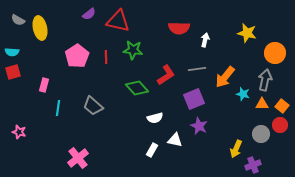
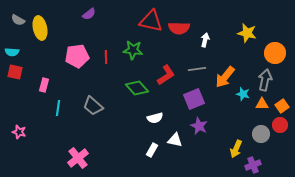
red triangle: moved 33 px right
pink pentagon: rotated 25 degrees clockwise
red square: moved 2 px right; rotated 28 degrees clockwise
orange square: rotated 16 degrees clockwise
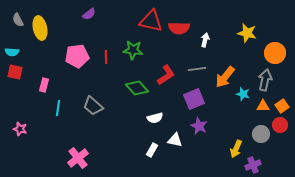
gray semicircle: rotated 32 degrees clockwise
orange triangle: moved 1 px right, 2 px down
pink star: moved 1 px right, 3 px up
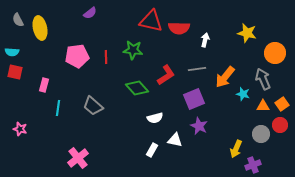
purple semicircle: moved 1 px right, 1 px up
gray arrow: moved 2 px left, 1 px up; rotated 35 degrees counterclockwise
orange square: moved 2 px up
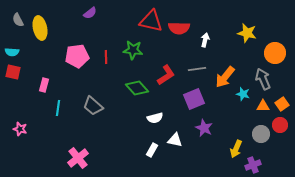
red square: moved 2 px left
purple star: moved 5 px right, 2 px down
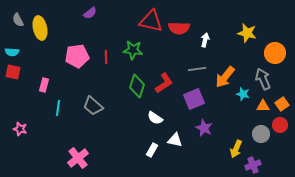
red L-shape: moved 2 px left, 8 px down
green diamond: moved 2 px up; rotated 60 degrees clockwise
white semicircle: rotated 49 degrees clockwise
